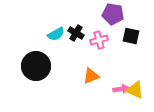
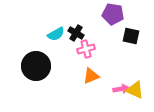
pink cross: moved 13 px left, 9 px down
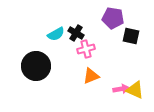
purple pentagon: moved 4 px down
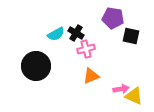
yellow triangle: moved 1 px left, 6 px down
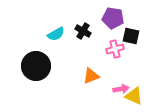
black cross: moved 7 px right, 2 px up
pink cross: moved 29 px right
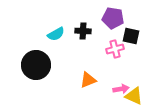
black cross: rotated 28 degrees counterclockwise
black circle: moved 1 px up
orange triangle: moved 3 px left, 4 px down
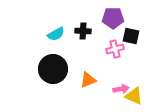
purple pentagon: rotated 10 degrees counterclockwise
black circle: moved 17 px right, 4 px down
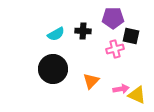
orange triangle: moved 3 px right, 1 px down; rotated 24 degrees counterclockwise
yellow triangle: moved 3 px right, 1 px up
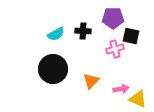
yellow triangle: moved 1 px right, 4 px down
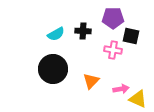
pink cross: moved 2 px left, 1 px down; rotated 24 degrees clockwise
